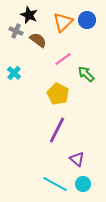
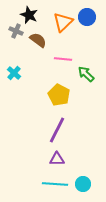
blue circle: moved 3 px up
pink line: rotated 42 degrees clockwise
yellow pentagon: moved 1 px right, 1 px down
purple triangle: moved 20 px left; rotated 42 degrees counterclockwise
cyan line: rotated 25 degrees counterclockwise
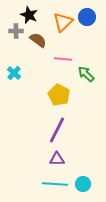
gray cross: rotated 24 degrees counterclockwise
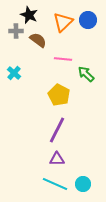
blue circle: moved 1 px right, 3 px down
cyan line: rotated 20 degrees clockwise
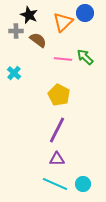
blue circle: moved 3 px left, 7 px up
green arrow: moved 1 px left, 17 px up
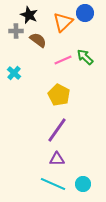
pink line: moved 1 px down; rotated 30 degrees counterclockwise
purple line: rotated 8 degrees clockwise
cyan line: moved 2 px left
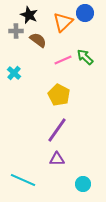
cyan line: moved 30 px left, 4 px up
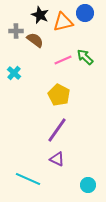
black star: moved 11 px right
orange triangle: rotated 30 degrees clockwise
brown semicircle: moved 3 px left
purple triangle: rotated 28 degrees clockwise
cyan line: moved 5 px right, 1 px up
cyan circle: moved 5 px right, 1 px down
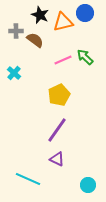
yellow pentagon: rotated 20 degrees clockwise
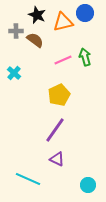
black star: moved 3 px left
green arrow: rotated 30 degrees clockwise
purple line: moved 2 px left
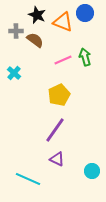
orange triangle: rotated 35 degrees clockwise
cyan circle: moved 4 px right, 14 px up
